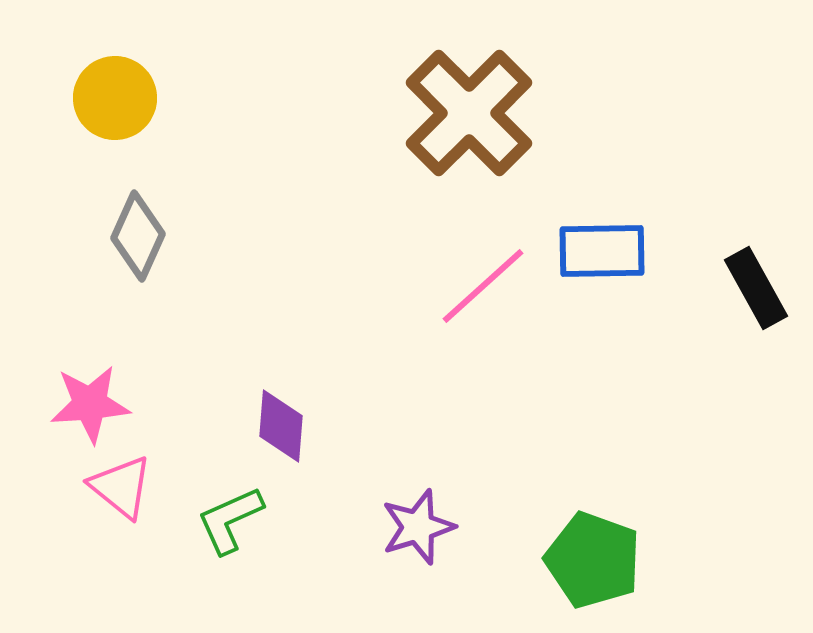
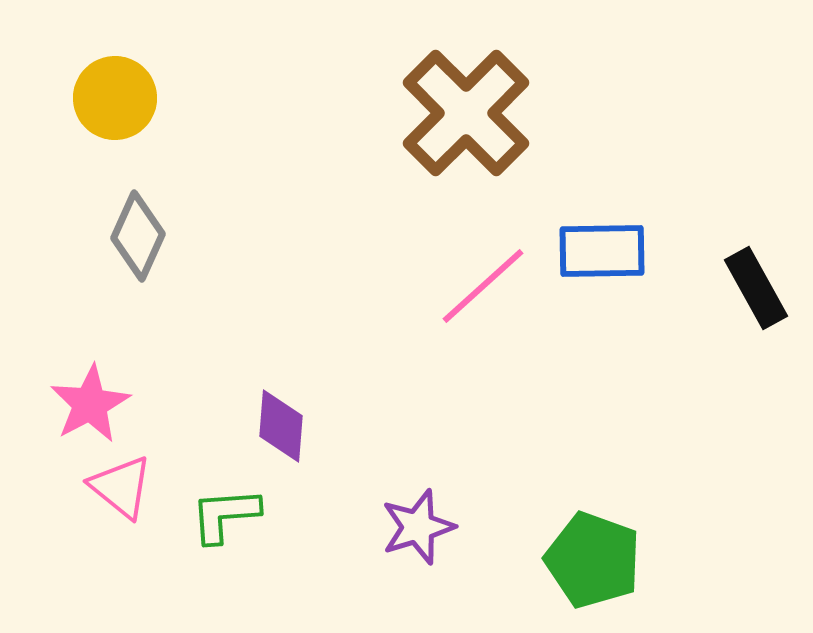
brown cross: moved 3 px left
pink star: rotated 24 degrees counterclockwise
green L-shape: moved 5 px left, 5 px up; rotated 20 degrees clockwise
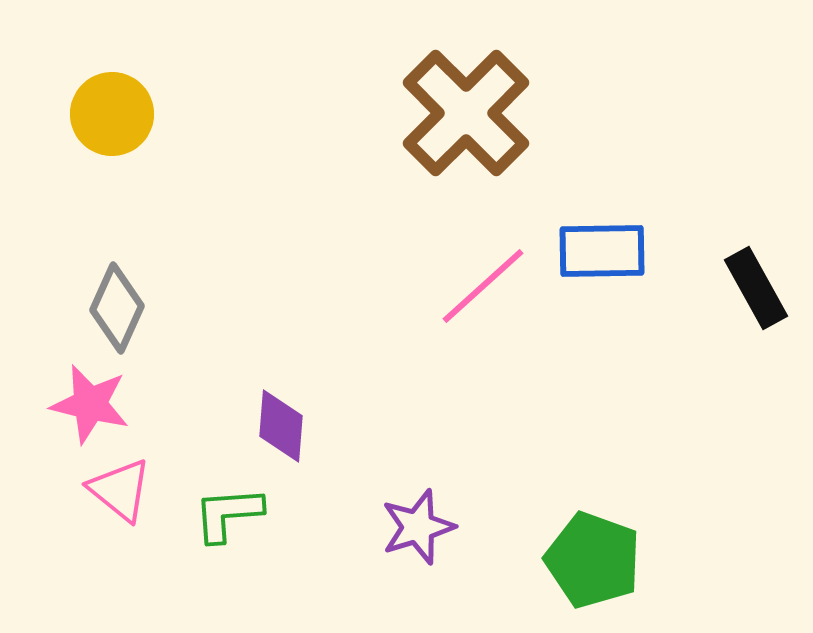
yellow circle: moved 3 px left, 16 px down
gray diamond: moved 21 px left, 72 px down
pink star: rotated 30 degrees counterclockwise
pink triangle: moved 1 px left, 3 px down
green L-shape: moved 3 px right, 1 px up
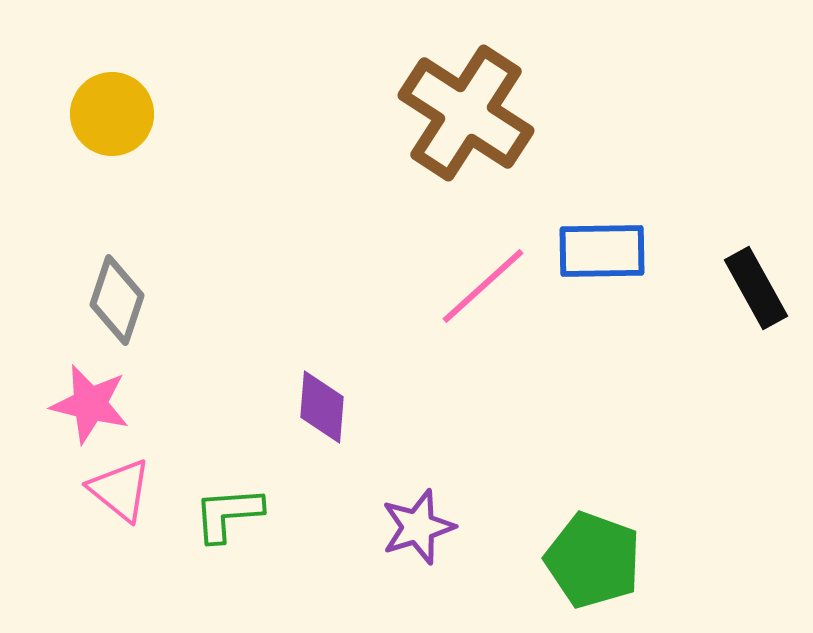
brown cross: rotated 12 degrees counterclockwise
gray diamond: moved 8 px up; rotated 6 degrees counterclockwise
purple diamond: moved 41 px right, 19 px up
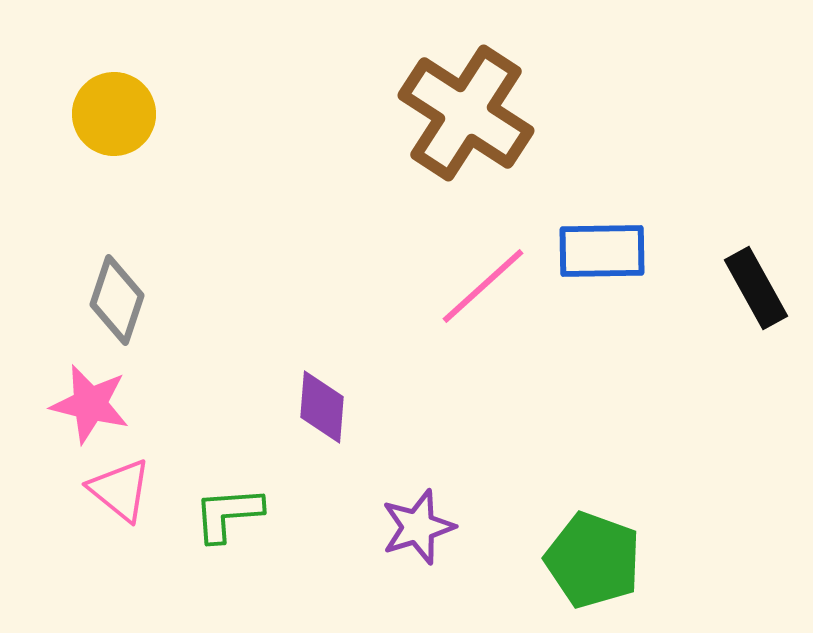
yellow circle: moved 2 px right
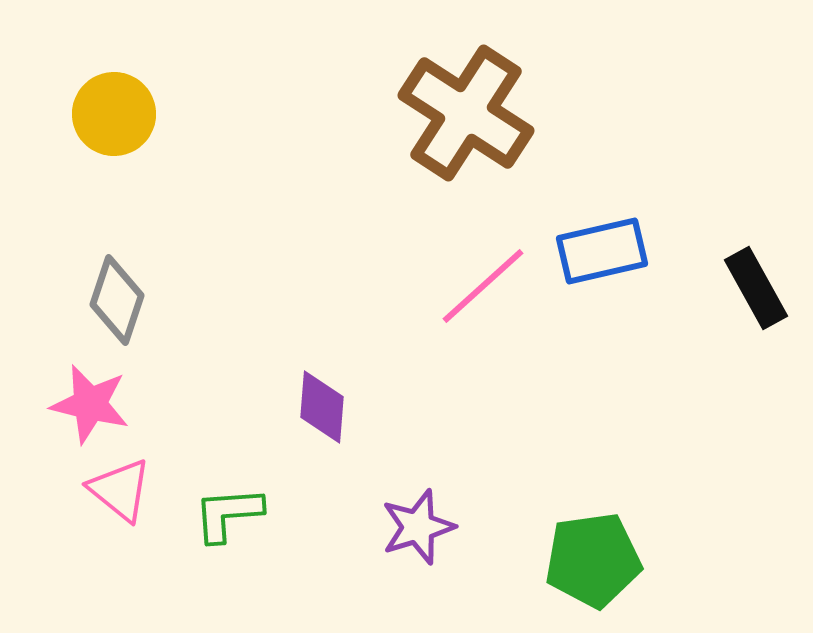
blue rectangle: rotated 12 degrees counterclockwise
green pentagon: rotated 28 degrees counterclockwise
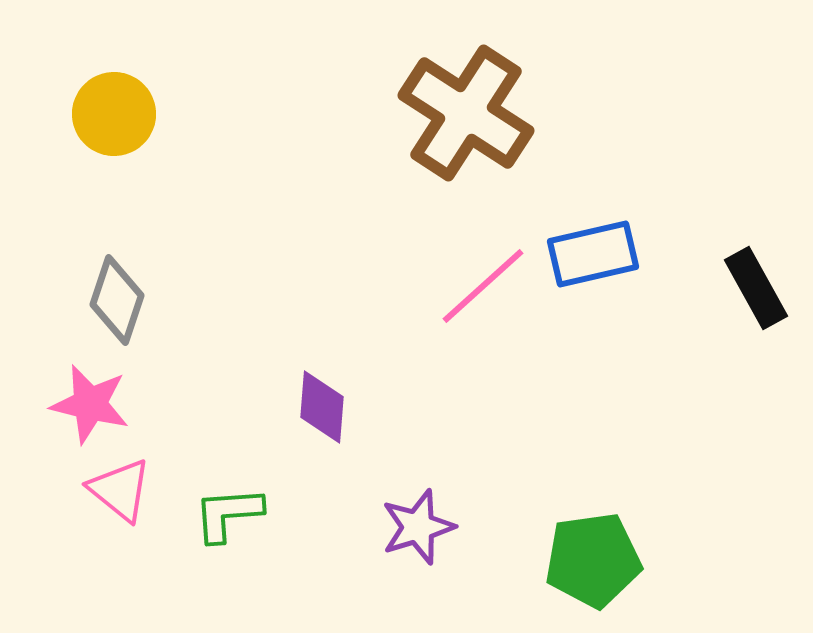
blue rectangle: moved 9 px left, 3 px down
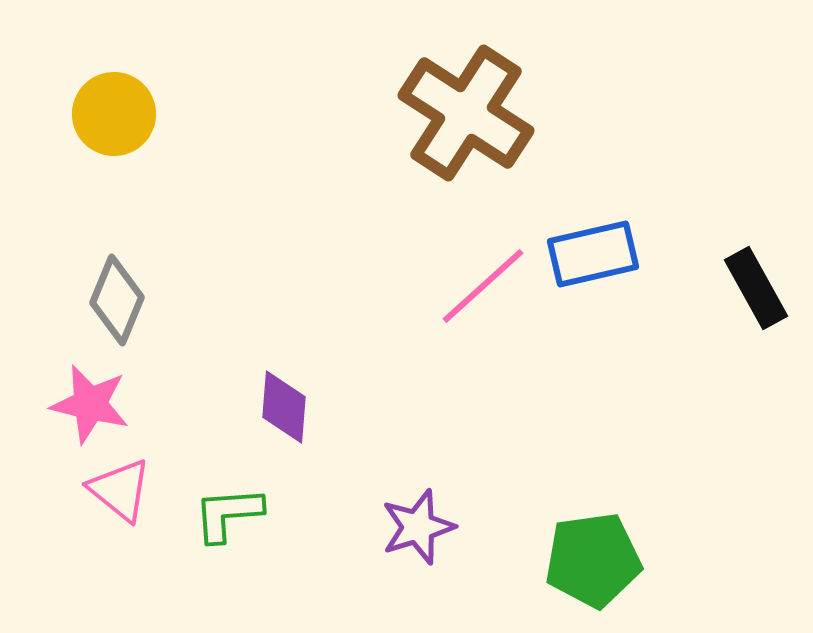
gray diamond: rotated 4 degrees clockwise
purple diamond: moved 38 px left
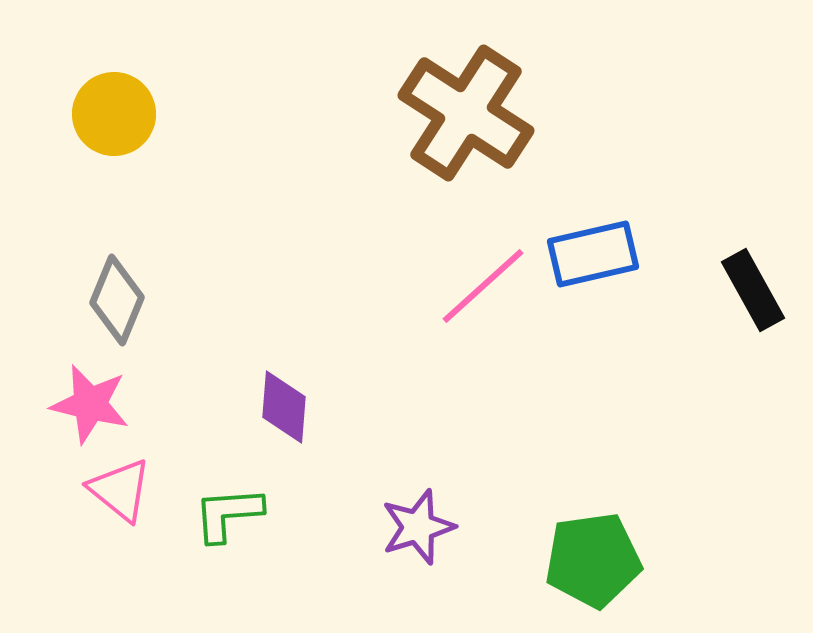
black rectangle: moved 3 px left, 2 px down
